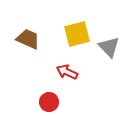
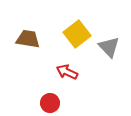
yellow square: rotated 24 degrees counterclockwise
brown trapezoid: rotated 15 degrees counterclockwise
red circle: moved 1 px right, 1 px down
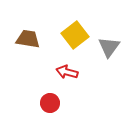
yellow square: moved 2 px left, 1 px down
gray triangle: rotated 20 degrees clockwise
red arrow: rotated 10 degrees counterclockwise
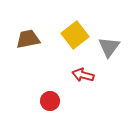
brown trapezoid: rotated 20 degrees counterclockwise
red arrow: moved 16 px right, 3 px down
red circle: moved 2 px up
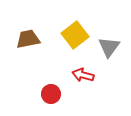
red circle: moved 1 px right, 7 px up
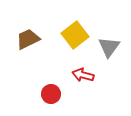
brown trapezoid: rotated 15 degrees counterclockwise
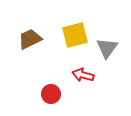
yellow square: rotated 24 degrees clockwise
brown trapezoid: moved 2 px right
gray triangle: moved 2 px left, 1 px down
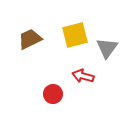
red arrow: moved 1 px down
red circle: moved 2 px right
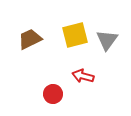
gray triangle: moved 8 px up
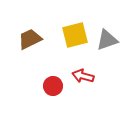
gray triangle: rotated 35 degrees clockwise
red circle: moved 8 px up
